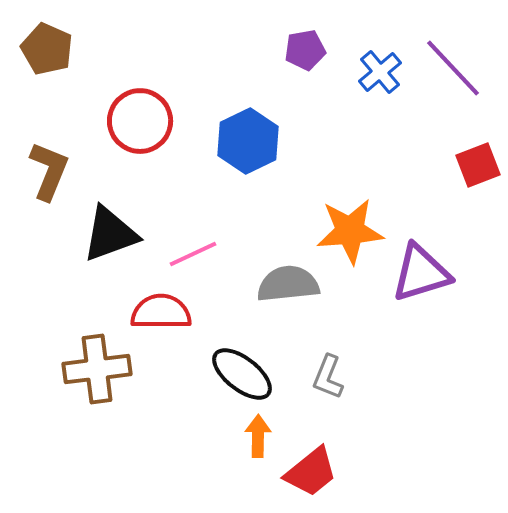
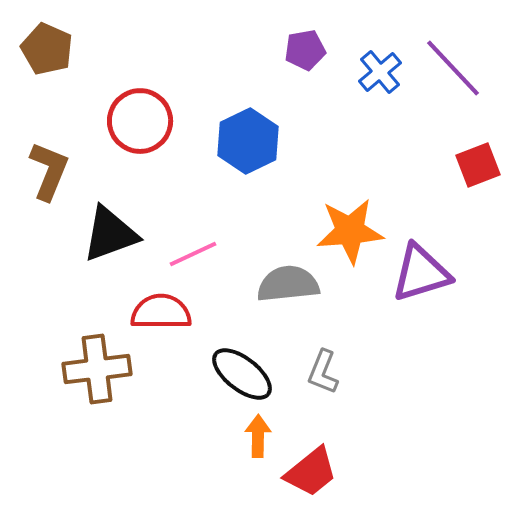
gray L-shape: moved 5 px left, 5 px up
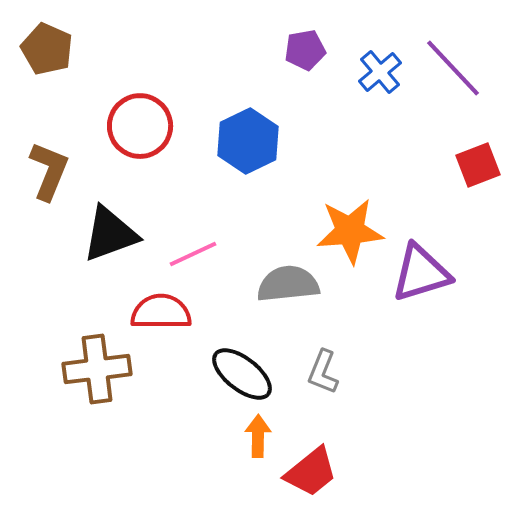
red circle: moved 5 px down
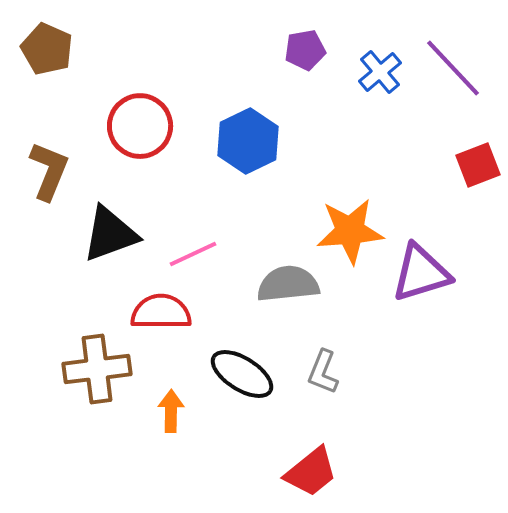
black ellipse: rotated 6 degrees counterclockwise
orange arrow: moved 87 px left, 25 px up
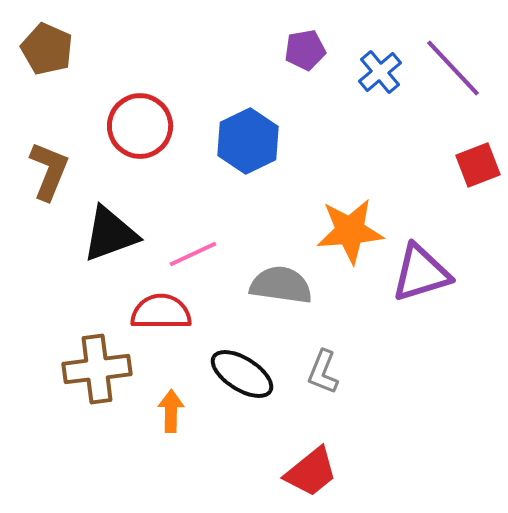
gray semicircle: moved 7 px left, 1 px down; rotated 14 degrees clockwise
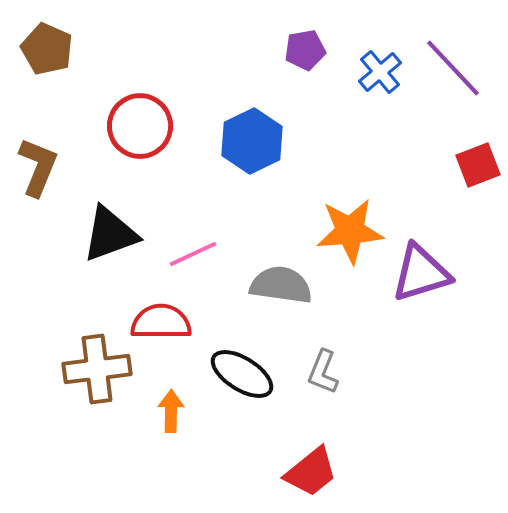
blue hexagon: moved 4 px right
brown L-shape: moved 11 px left, 4 px up
red semicircle: moved 10 px down
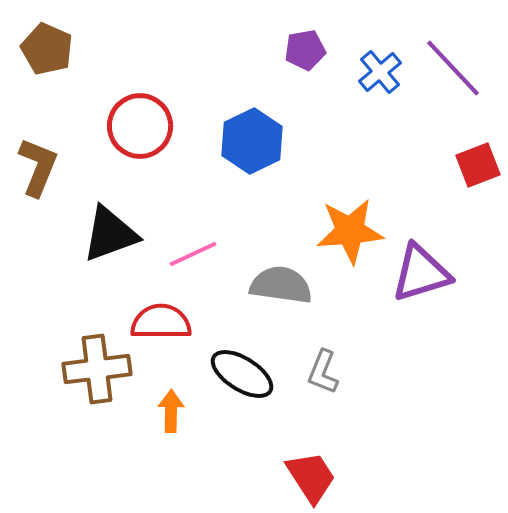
red trapezoid: moved 5 px down; rotated 84 degrees counterclockwise
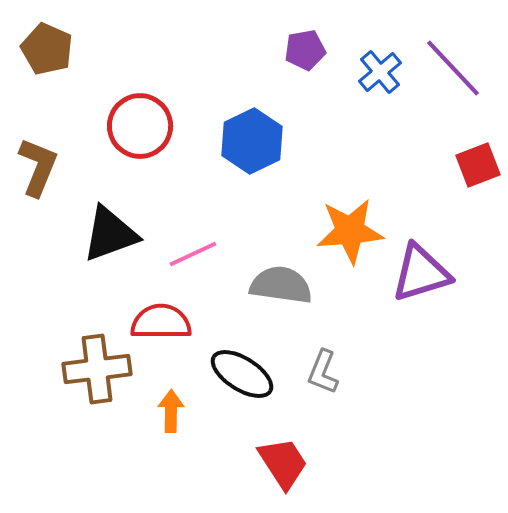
red trapezoid: moved 28 px left, 14 px up
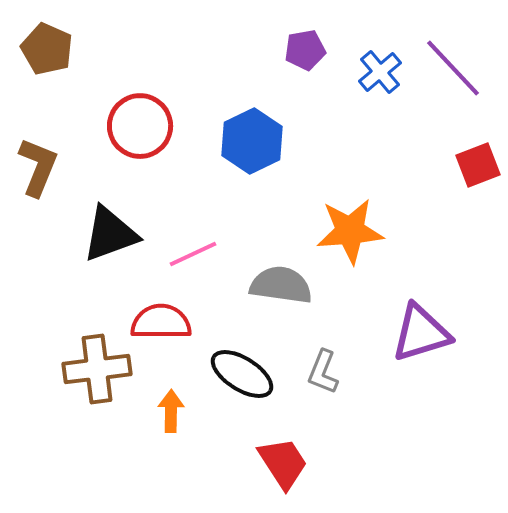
purple triangle: moved 60 px down
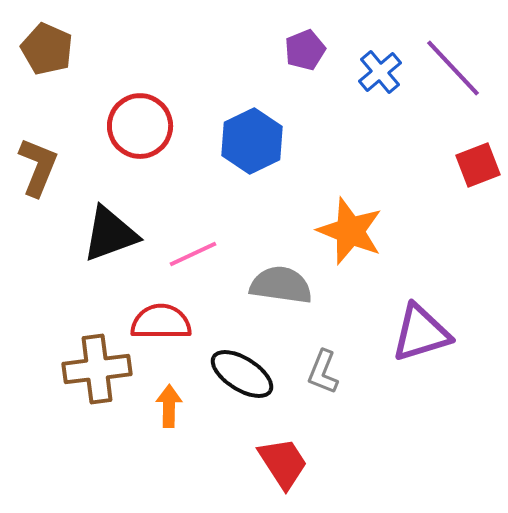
purple pentagon: rotated 12 degrees counterclockwise
orange star: rotated 26 degrees clockwise
orange arrow: moved 2 px left, 5 px up
